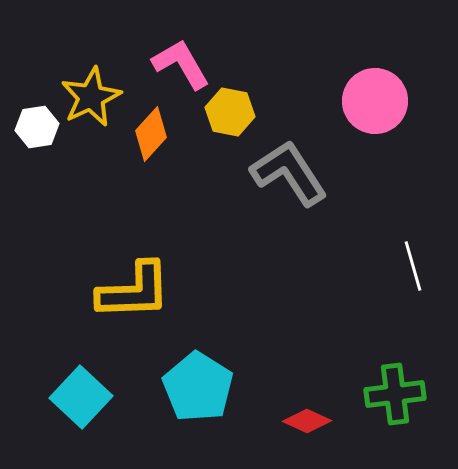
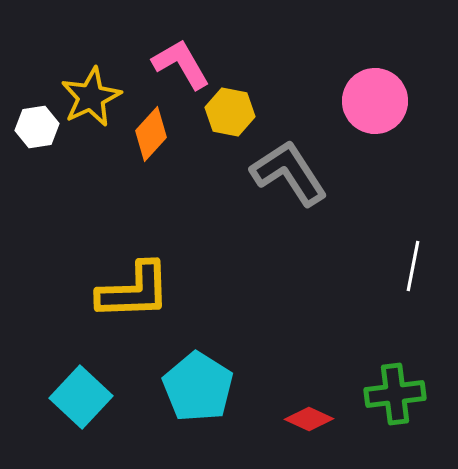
white line: rotated 27 degrees clockwise
red diamond: moved 2 px right, 2 px up
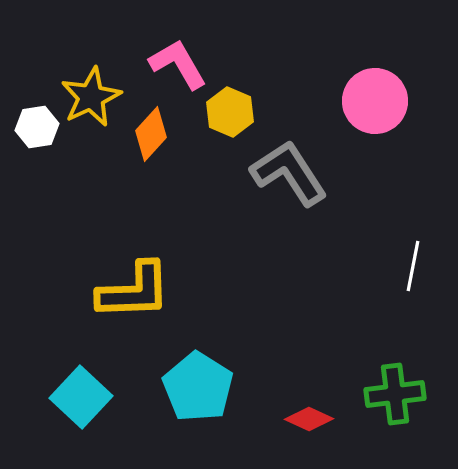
pink L-shape: moved 3 px left
yellow hexagon: rotated 12 degrees clockwise
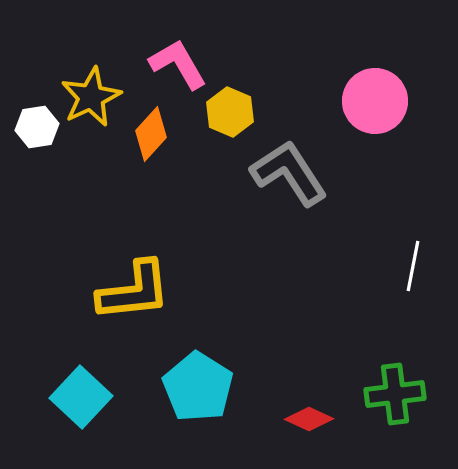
yellow L-shape: rotated 4 degrees counterclockwise
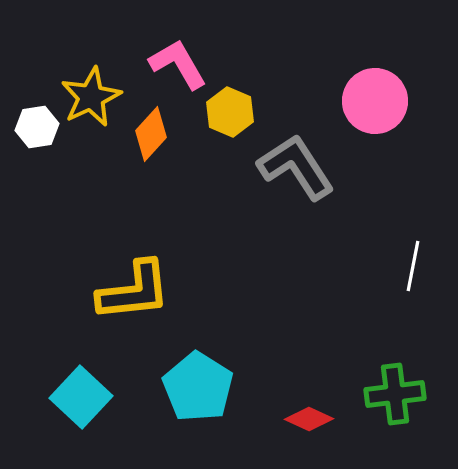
gray L-shape: moved 7 px right, 6 px up
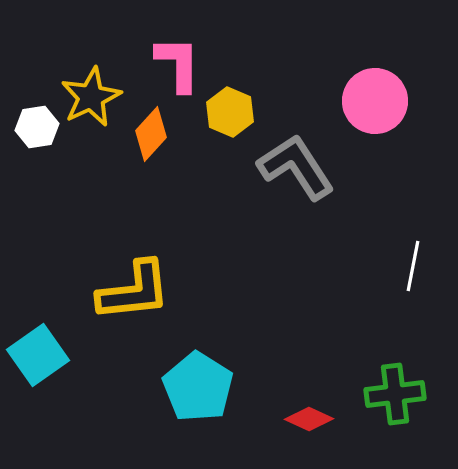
pink L-shape: rotated 30 degrees clockwise
cyan square: moved 43 px left, 42 px up; rotated 12 degrees clockwise
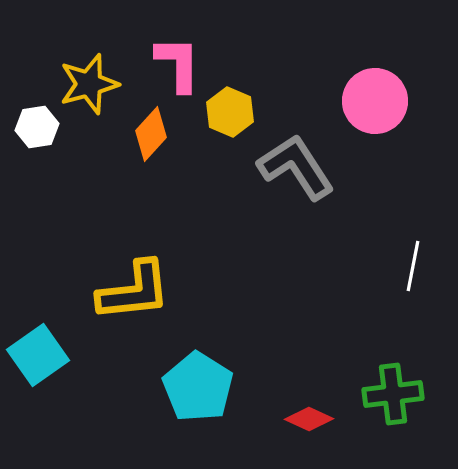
yellow star: moved 2 px left, 13 px up; rotated 10 degrees clockwise
green cross: moved 2 px left
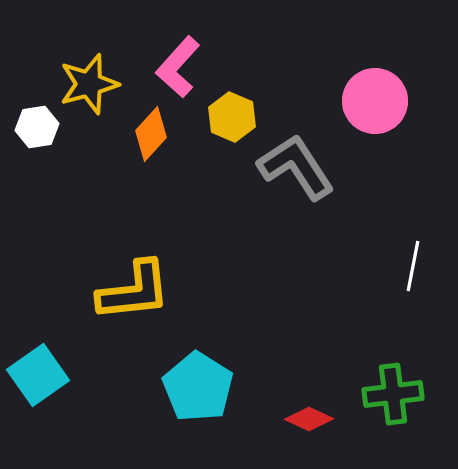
pink L-shape: moved 3 px down; rotated 138 degrees counterclockwise
yellow hexagon: moved 2 px right, 5 px down
cyan square: moved 20 px down
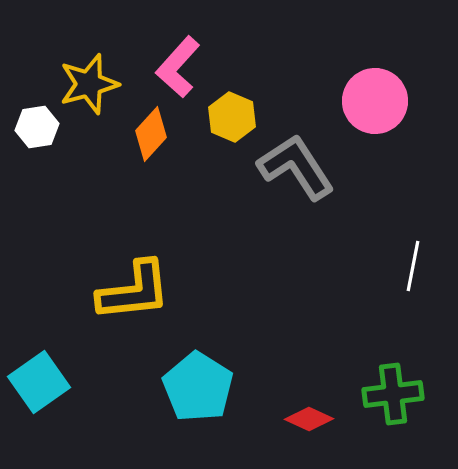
cyan square: moved 1 px right, 7 px down
